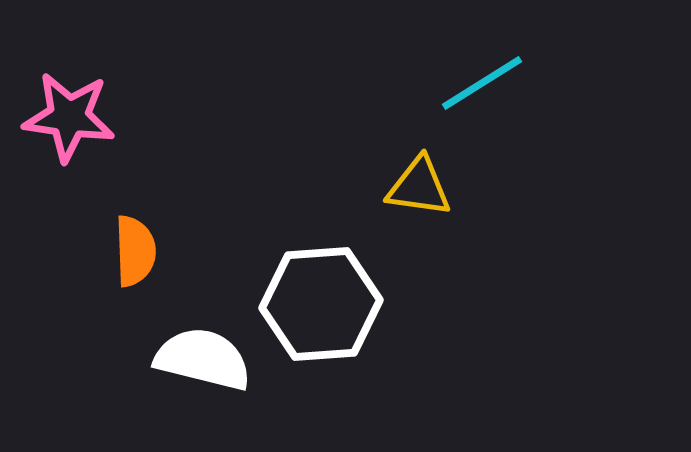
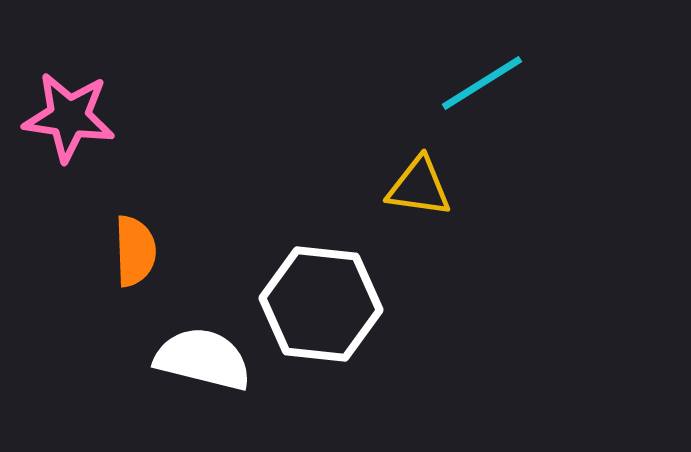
white hexagon: rotated 10 degrees clockwise
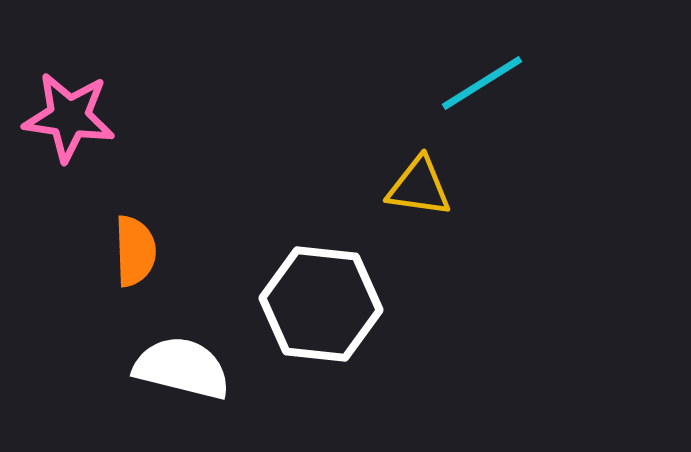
white semicircle: moved 21 px left, 9 px down
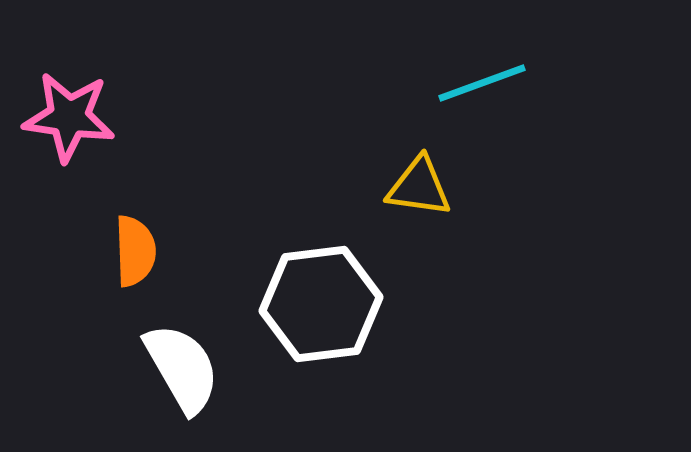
cyan line: rotated 12 degrees clockwise
white hexagon: rotated 13 degrees counterclockwise
white semicircle: rotated 46 degrees clockwise
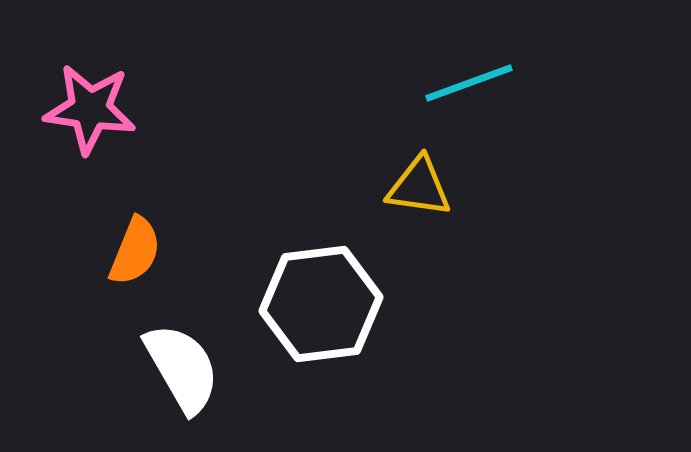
cyan line: moved 13 px left
pink star: moved 21 px right, 8 px up
orange semicircle: rotated 24 degrees clockwise
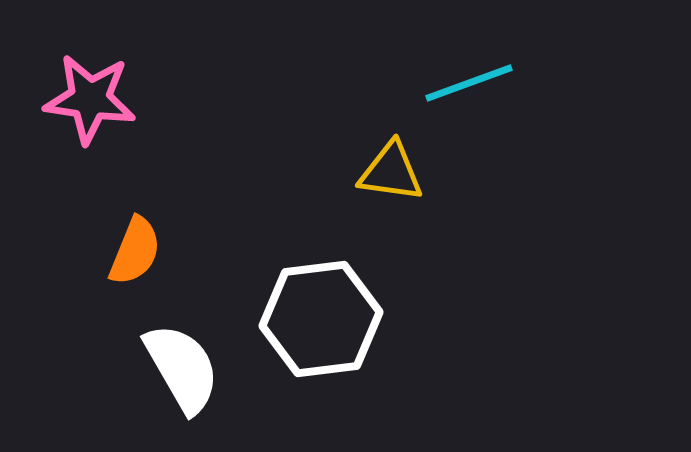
pink star: moved 10 px up
yellow triangle: moved 28 px left, 15 px up
white hexagon: moved 15 px down
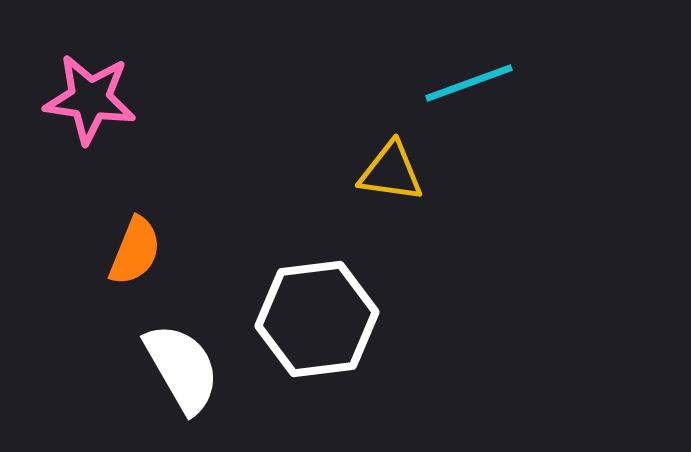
white hexagon: moved 4 px left
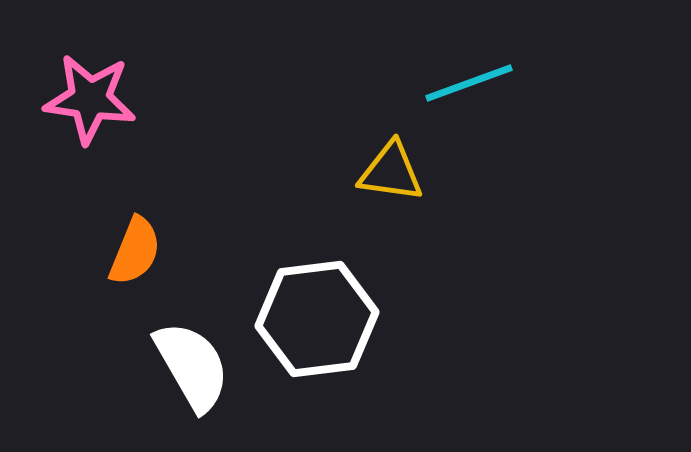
white semicircle: moved 10 px right, 2 px up
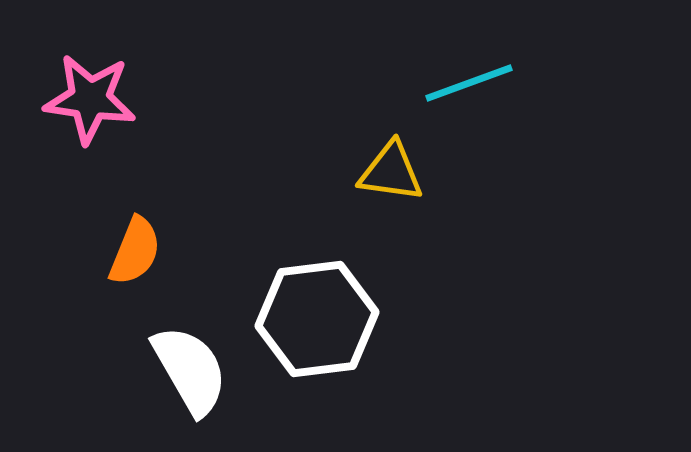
white semicircle: moved 2 px left, 4 px down
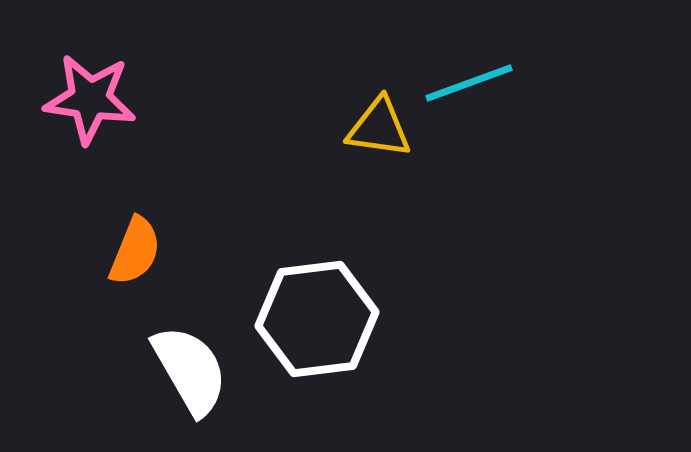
yellow triangle: moved 12 px left, 44 px up
